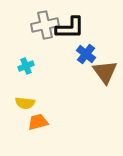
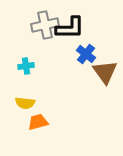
cyan cross: rotated 14 degrees clockwise
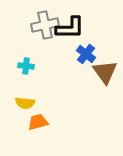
cyan cross: rotated 14 degrees clockwise
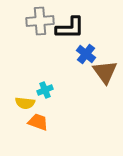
gray cross: moved 5 px left, 4 px up; rotated 8 degrees clockwise
cyan cross: moved 19 px right, 24 px down; rotated 28 degrees counterclockwise
orange trapezoid: rotated 35 degrees clockwise
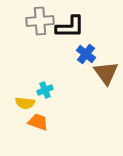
black L-shape: moved 1 px up
brown triangle: moved 1 px right, 1 px down
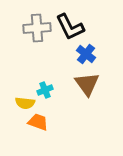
gray cross: moved 3 px left, 7 px down
black L-shape: rotated 64 degrees clockwise
brown triangle: moved 19 px left, 11 px down
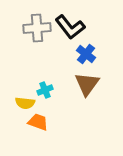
black L-shape: rotated 12 degrees counterclockwise
brown triangle: rotated 12 degrees clockwise
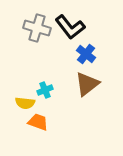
gray cross: rotated 20 degrees clockwise
brown triangle: rotated 16 degrees clockwise
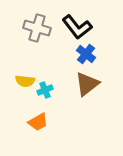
black L-shape: moved 7 px right
yellow semicircle: moved 22 px up
orange trapezoid: rotated 130 degrees clockwise
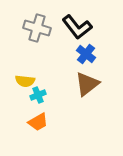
cyan cross: moved 7 px left, 5 px down
